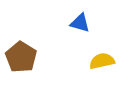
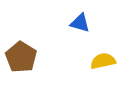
yellow semicircle: moved 1 px right
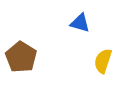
yellow semicircle: rotated 60 degrees counterclockwise
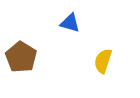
blue triangle: moved 10 px left
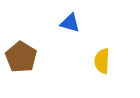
yellow semicircle: moved 1 px left; rotated 15 degrees counterclockwise
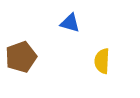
brown pentagon: rotated 20 degrees clockwise
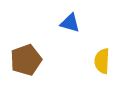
brown pentagon: moved 5 px right, 3 px down
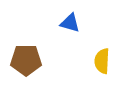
brown pentagon: rotated 20 degrees clockwise
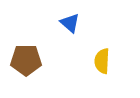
blue triangle: rotated 25 degrees clockwise
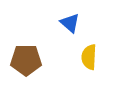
yellow semicircle: moved 13 px left, 4 px up
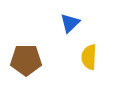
blue triangle: rotated 35 degrees clockwise
